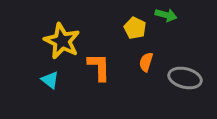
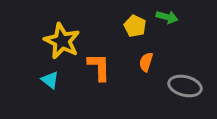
green arrow: moved 1 px right, 2 px down
yellow pentagon: moved 2 px up
gray ellipse: moved 8 px down
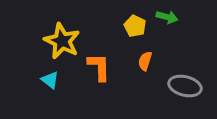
orange semicircle: moved 1 px left, 1 px up
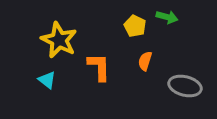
yellow star: moved 3 px left, 1 px up
cyan triangle: moved 3 px left
